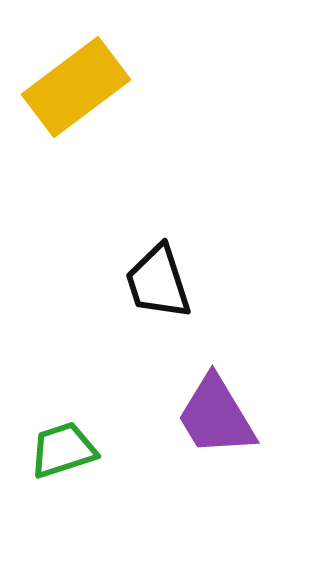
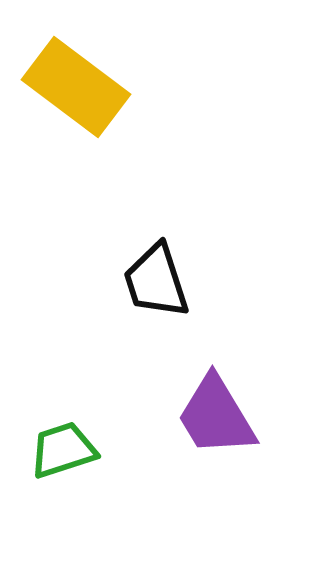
yellow rectangle: rotated 74 degrees clockwise
black trapezoid: moved 2 px left, 1 px up
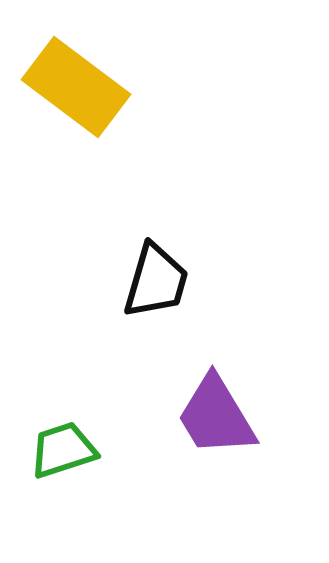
black trapezoid: rotated 146 degrees counterclockwise
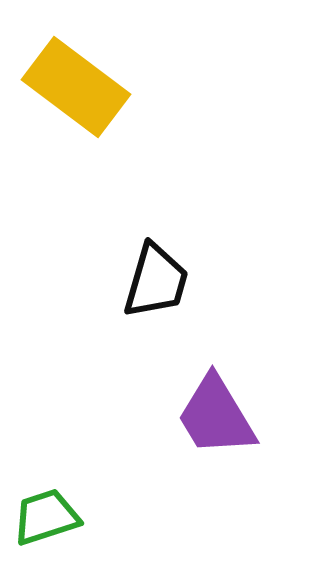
green trapezoid: moved 17 px left, 67 px down
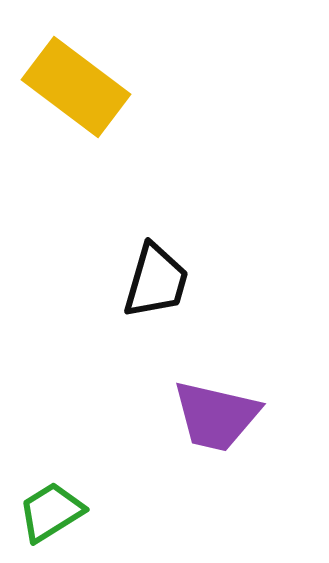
purple trapezoid: rotated 46 degrees counterclockwise
green trapezoid: moved 5 px right, 5 px up; rotated 14 degrees counterclockwise
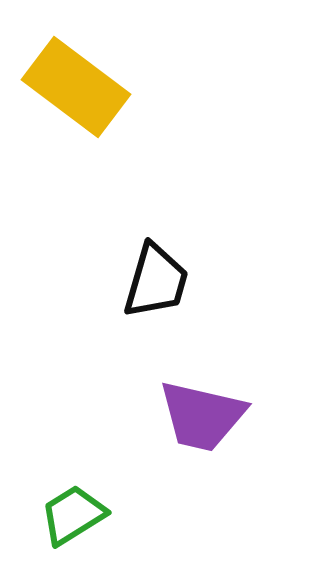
purple trapezoid: moved 14 px left
green trapezoid: moved 22 px right, 3 px down
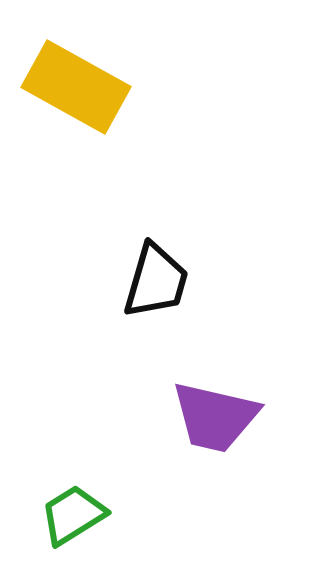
yellow rectangle: rotated 8 degrees counterclockwise
purple trapezoid: moved 13 px right, 1 px down
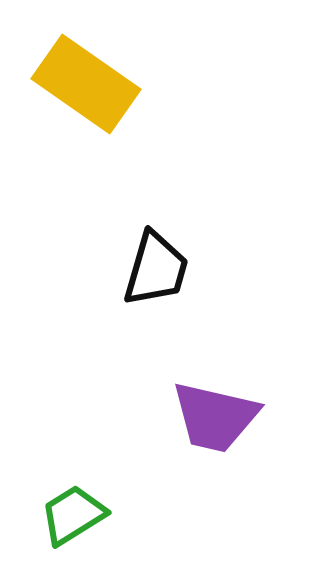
yellow rectangle: moved 10 px right, 3 px up; rotated 6 degrees clockwise
black trapezoid: moved 12 px up
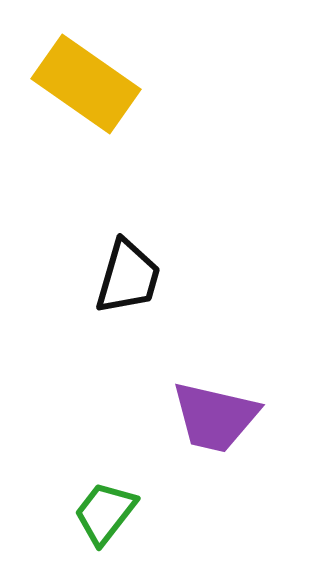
black trapezoid: moved 28 px left, 8 px down
green trapezoid: moved 32 px right, 2 px up; rotated 20 degrees counterclockwise
